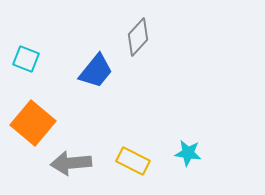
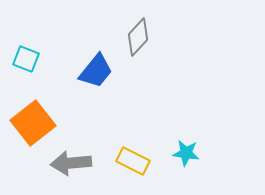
orange square: rotated 12 degrees clockwise
cyan star: moved 2 px left
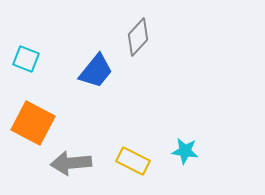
orange square: rotated 24 degrees counterclockwise
cyan star: moved 1 px left, 2 px up
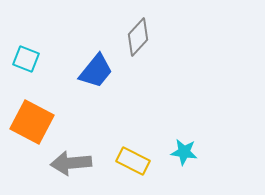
orange square: moved 1 px left, 1 px up
cyan star: moved 1 px left, 1 px down
